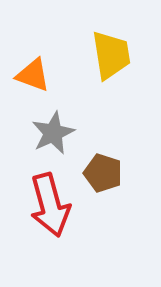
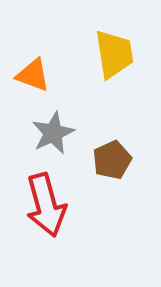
yellow trapezoid: moved 3 px right, 1 px up
brown pentagon: moved 9 px right, 13 px up; rotated 30 degrees clockwise
red arrow: moved 4 px left
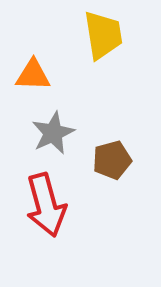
yellow trapezoid: moved 11 px left, 19 px up
orange triangle: rotated 18 degrees counterclockwise
brown pentagon: rotated 9 degrees clockwise
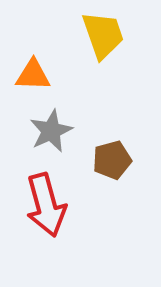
yellow trapezoid: rotated 10 degrees counterclockwise
gray star: moved 2 px left, 2 px up
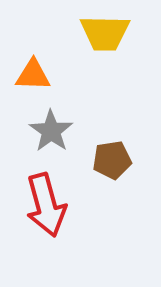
yellow trapezoid: moved 2 px right, 2 px up; rotated 110 degrees clockwise
gray star: rotated 12 degrees counterclockwise
brown pentagon: rotated 6 degrees clockwise
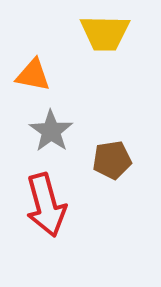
orange triangle: rotated 9 degrees clockwise
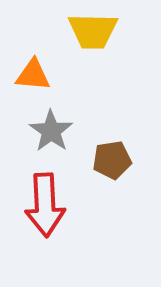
yellow trapezoid: moved 12 px left, 2 px up
orange triangle: rotated 6 degrees counterclockwise
red arrow: moved 1 px left; rotated 12 degrees clockwise
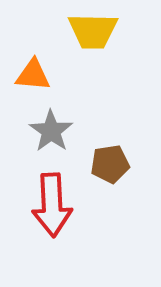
brown pentagon: moved 2 px left, 4 px down
red arrow: moved 7 px right
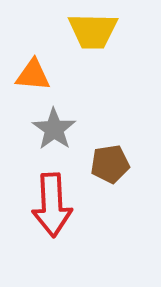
gray star: moved 3 px right, 2 px up
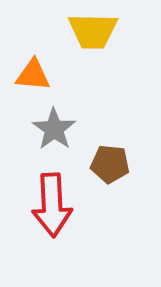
brown pentagon: rotated 15 degrees clockwise
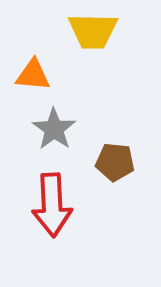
brown pentagon: moved 5 px right, 2 px up
